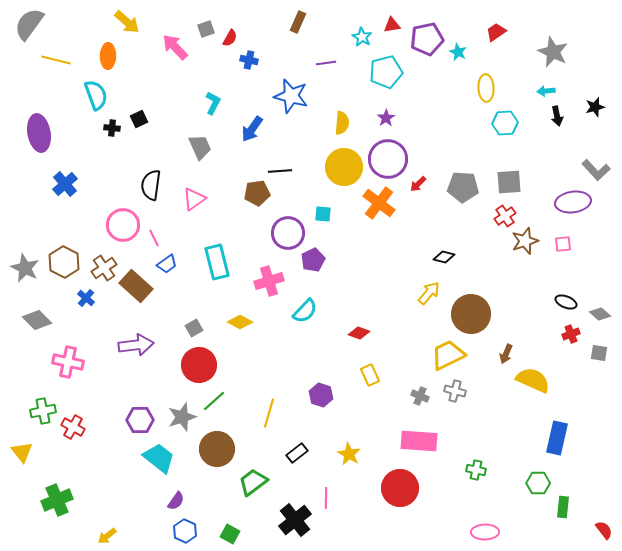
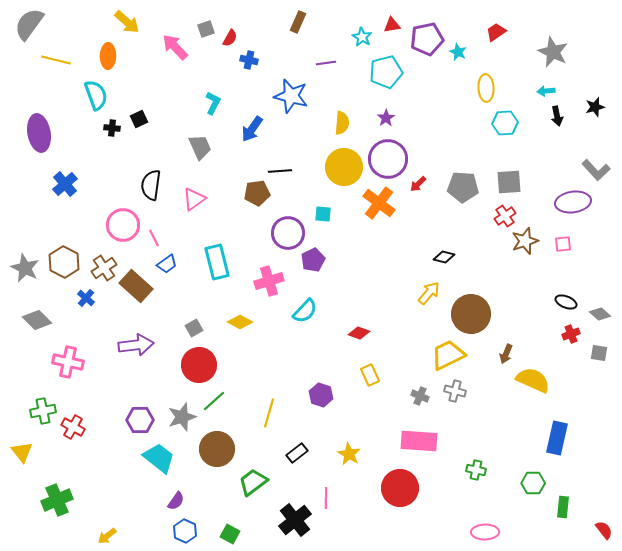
green hexagon at (538, 483): moved 5 px left
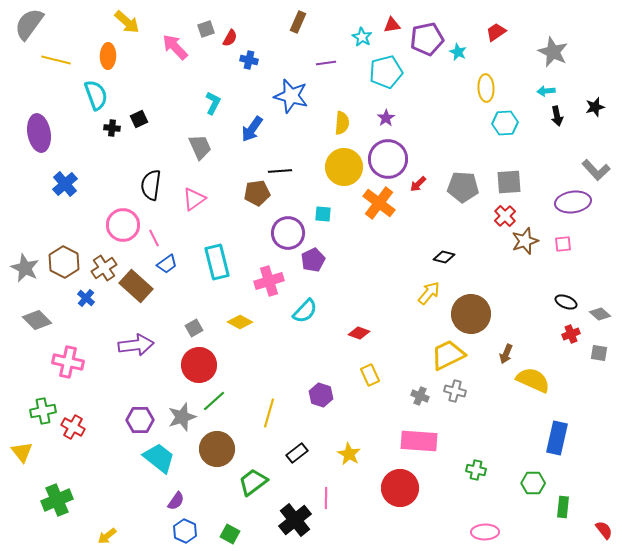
red cross at (505, 216): rotated 10 degrees counterclockwise
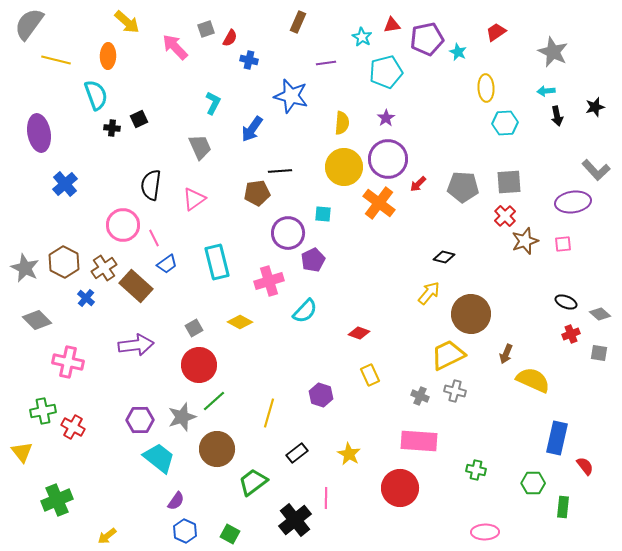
red semicircle at (604, 530): moved 19 px left, 64 px up
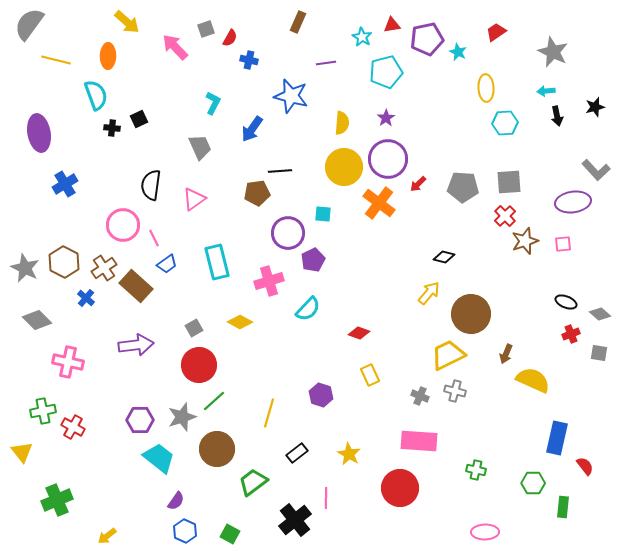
blue cross at (65, 184): rotated 10 degrees clockwise
cyan semicircle at (305, 311): moved 3 px right, 2 px up
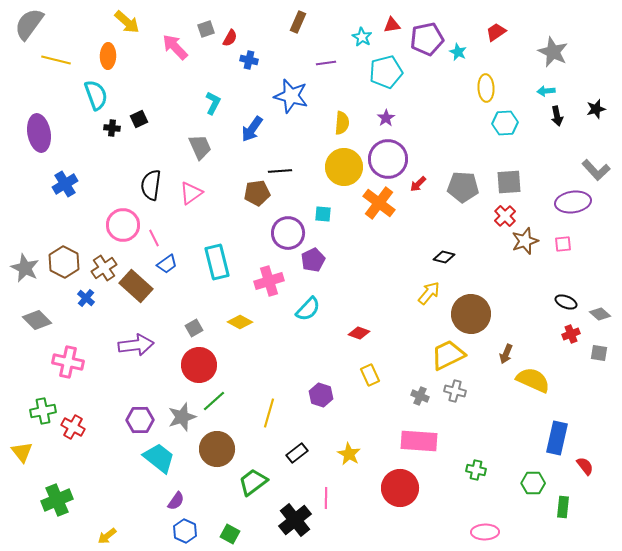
black star at (595, 107): moved 1 px right, 2 px down
pink triangle at (194, 199): moved 3 px left, 6 px up
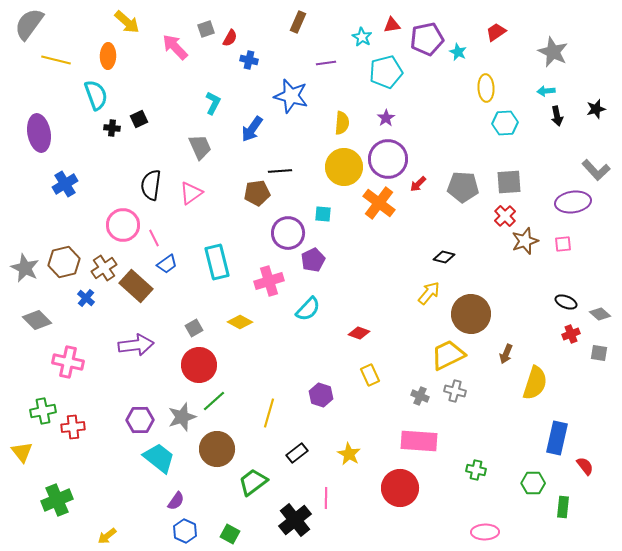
brown hexagon at (64, 262): rotated 20 degrees clockwise
yellow semicircle at (533, 380): moved 2 px right, 3 px down; rotated 84 degrees clockwise
red cross at (73, 427): rotated 35 degrees counterclockwise
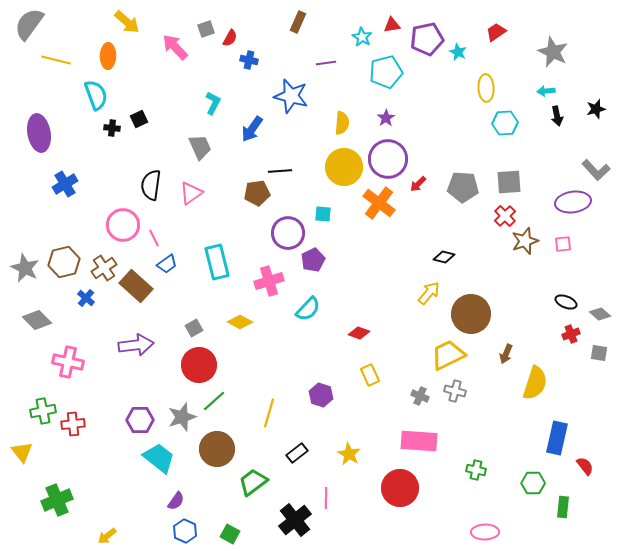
red cross at (73, 427): moved 3 px up
